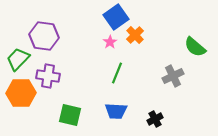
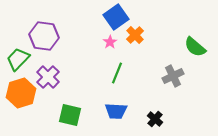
purple cross: moved 1 px down; rotated 35 degrees clockwise
orange hexagon: rotated 16 degrees counterclockwise
black cross: rotated 21 degrees counterclockwise
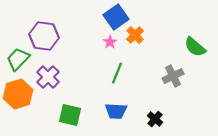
orange hexagon: moved 3 px left, 1 px down
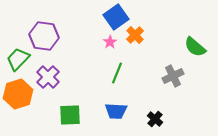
green square: rotated 15 degrees counterclockwise
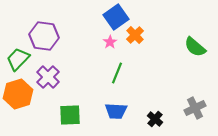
gray cross: moved 22 px right, 32 px down
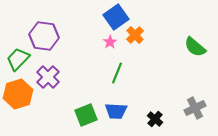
green square: moved 16 px right; rotated 20 degrees counterclockwise
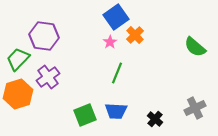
purple cross: rotated 10 degrees clockwise
green square: moved 1 px left
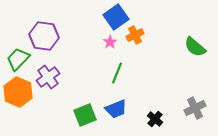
orange cross: rotated 18 degrees clockwise
orange hexagon: moved 2 px up; rotated 20 degrees counterclockwise
blue trapezoid: moved 2 px up; rotated 25 degrees counterclockwise
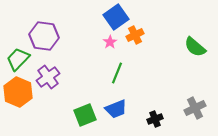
black cross: rotated 28 degrees clockwise
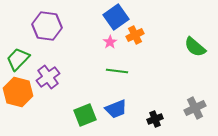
purple hexagon: moved 3 px right, 10 px up
green line: moved 2 px up; rotated 75 degrees clockwise
orange hexagon: rotated 8 degrees counterclockwise
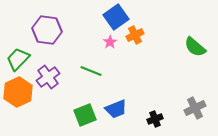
purple hexagon: moved 4 px down
green line: moved 26 px left; rotated 15 degrees clockwise
orange hexagon: rotated 20 degrees clockwise
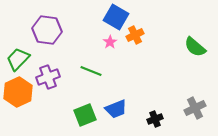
blue square: rotated 25 degrees counterclockwise
purple cross: rotated 15 degrees clockwise
